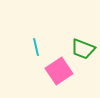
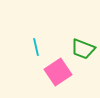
pink square: moved 1 px left, 1 px down
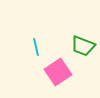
green trapezoid: moved 3 px up
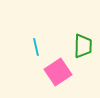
green trapezoid: rotated 110 degrees counterclockwise
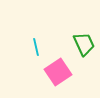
green trapezoid: moved 1 px right, 2 px up; rotated 25 degrees counterclockwise
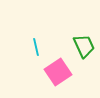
green trapezoid: moved 2 px down
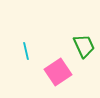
cyan line: moved 10 px left, 4 px down
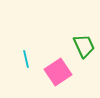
cyan line: moved 8 px down
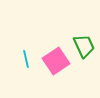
pink square: moved 2 px left, 11 px up
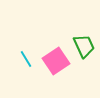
cyan line: rotated 18 degrees counterclockwise
